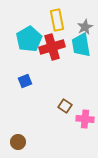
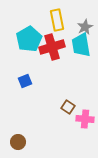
brown square: moved 3 px right, 1 px down
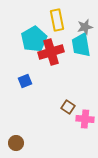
gray star: rotated 14 degrees clockwise
cyan pentagon: moved 5 px right
red cross: moved 1 px left, 5 px down
brown circle: moved 2 px left, 1 px down
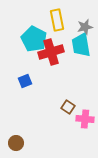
cyan pentagon: rotated 15 degrees counterclockwise
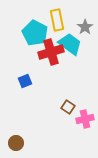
gray star: rotated 21 degrees counterclockwise
cyan pentagon: moved 1 px right, 6 px up
cyan trapezoid: moved 11 px left, 1 px up; rotated 135 degrees clockwise
pink cross: rotated 18 degrees counterclockwise
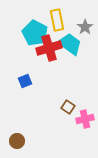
red cross: moved 2 px left, 4 px up
brown circle: moved 1 px right, 2 px up
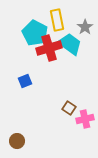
brown square: moved 1 px right, 1 px down
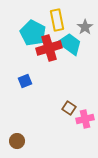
cyan pentagon: moved 2 px left
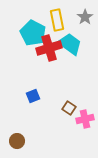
gray star: moved 10 px up
blue square: moved 8 px right, 15 px down
